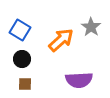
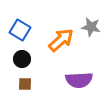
gray star: rotated 24 degrees counterclockwise
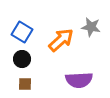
blue square: moved 2 px right, 2 px down
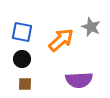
gray star: rotated 12 degrees clockwise
blue square: rotated 20 degrees counterclockwise
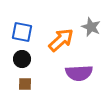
purple semicircle: moved 7 px up
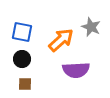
purple semicircle: moved 3 px left, 3 px up
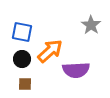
gray star: moved 2 px up; rotated 12 degrees clockwise
orange arrow: moved 11 px left, 11 px down
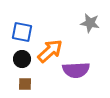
gray star: moved 1 px left, 2 px up; rotated 24 degrees counterclockwise
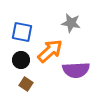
gray star: moved 19 px left
black circle: moved 1 px left, 1 px down
brown square: moved 1 px right; rotated 32 degrees clockwise
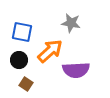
black circle: moved 2 px left
